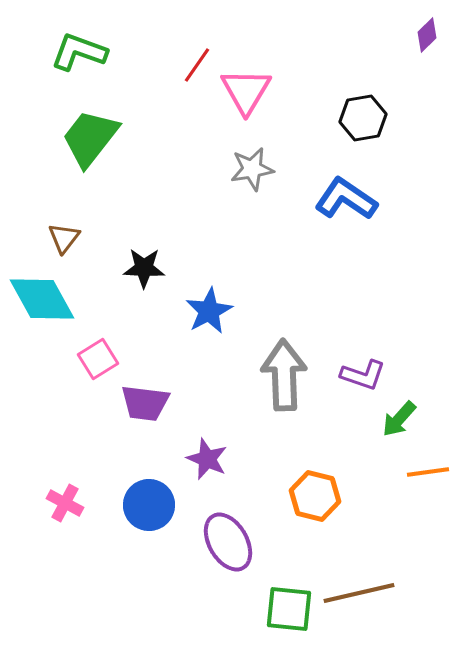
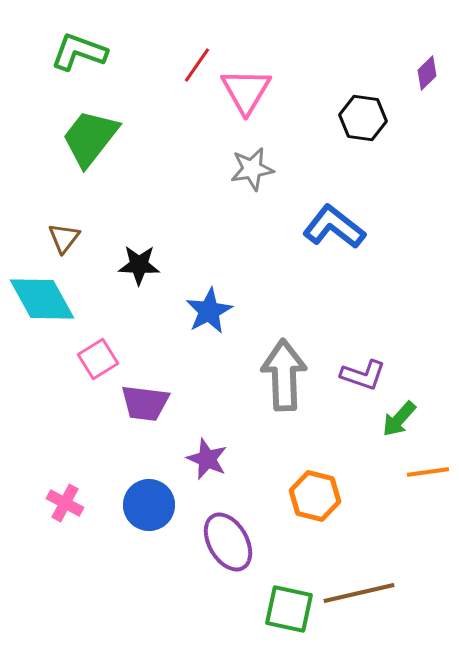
purple diamond: moved 38 px down
black hexagon: rotated 18 degrees clockwise
blue L-shape: moved 12 px left, 28 px down; rotated 4 degrees clockwise
black star: moved 5 px left, 3 px up
green square: rotated 6 degrees clockwise
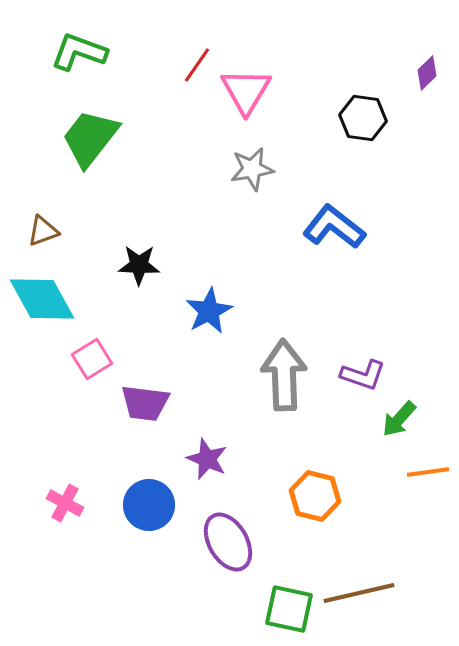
brown triangle: moved 21 px left, 7 px up; rotated 32 degrees clockwise
pink square: moved 6 px left
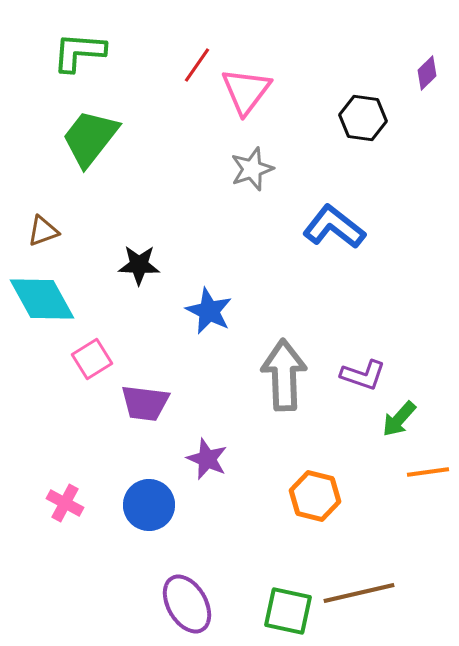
green L-shape: rotated 16 degrees counterclockwise
pink triangle: rotated 6 degrees clockwise
gray star: rotated 9 degrees counterclockwise
blue star: rotated 18 degrees counterclockwise
purple ellipse: moved 41 px left, 62 px down
green square: moved 1 px left, 2 px down
